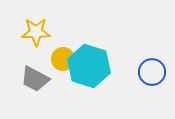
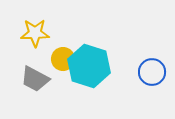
yellow star: moved 1 px left, 1 px down
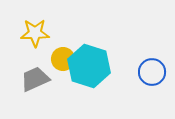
gray trapezoid: rotated 128 degrees clockwise
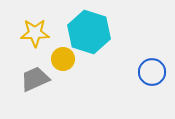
cyan hexagon: moved 34 px up
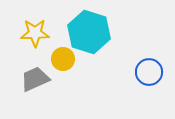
blue circle: moved 3 px left
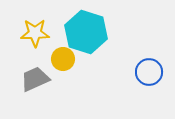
cyan hexagon: moved 3 px left
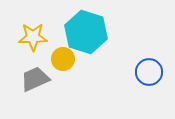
yellow star: moved 2 px left, 4 px down
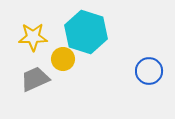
blue circle: moved 1 px up
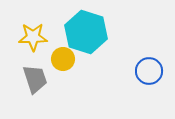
gray trapezoid: rotated 96 degrees clockwise
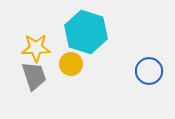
yellow star: moved 3 px right, 11 px down
yellow circle: moved 8 px right, 5 px down
gray trapezoid: moved 1 px left, 3 px up
